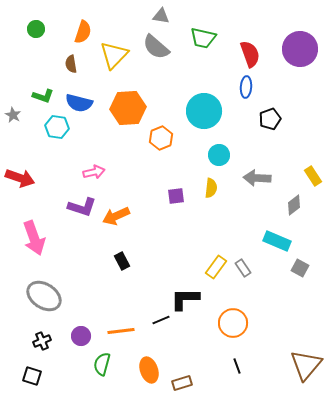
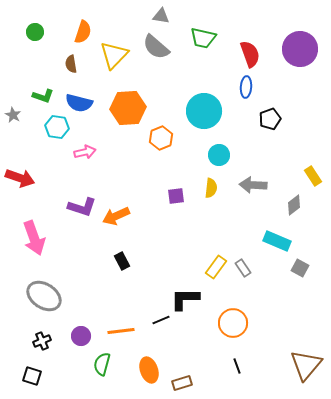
green circle at (36, 29): moved 1 px left, 3 px down
pink arrow at (94, 172): moved 9 px left, 20 px up
gray arrow at (257, 178): moved 4 px left, 7 px down
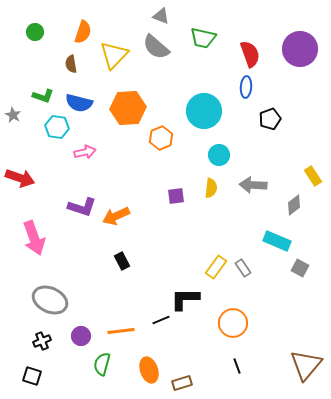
gray triangle at (161, 16): rotated 12 degrees clockwise
gray ellipse at (44, 296): moved 6 px right, 4 px down; rotated 8 degrees counterclockwise
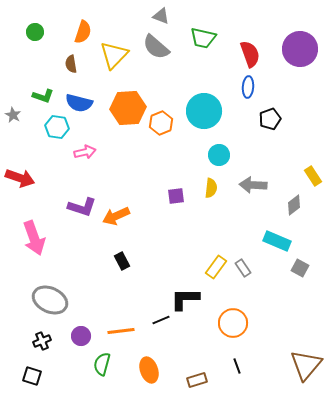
blue ellipse at (246, 87): moved 2 px right
orange hexagon at (161, 138): moved 15 px up
brown rectangle at (182, 383): moved 15 px right, 3 px up
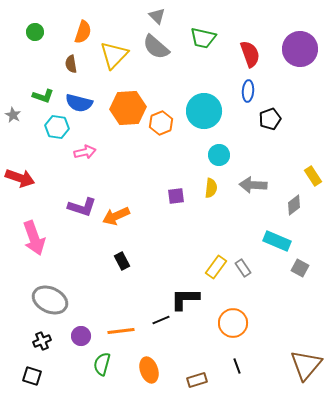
gray triangle at (161, 16): moved 4 px left; rotated 24 degrees clockwise
blue ellipse at (248, 87): moved 4 px down
